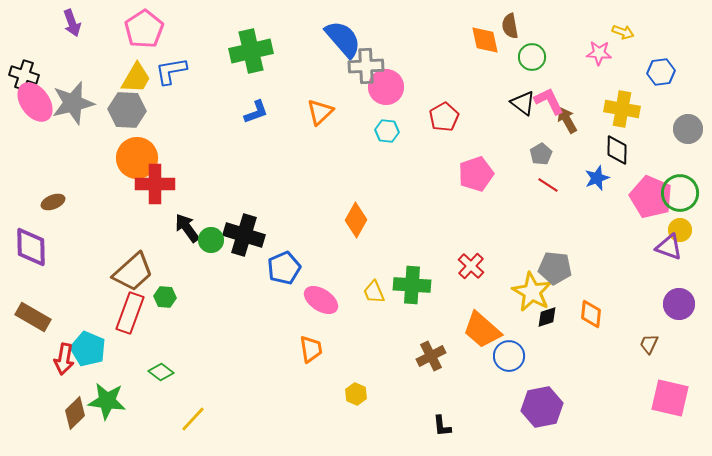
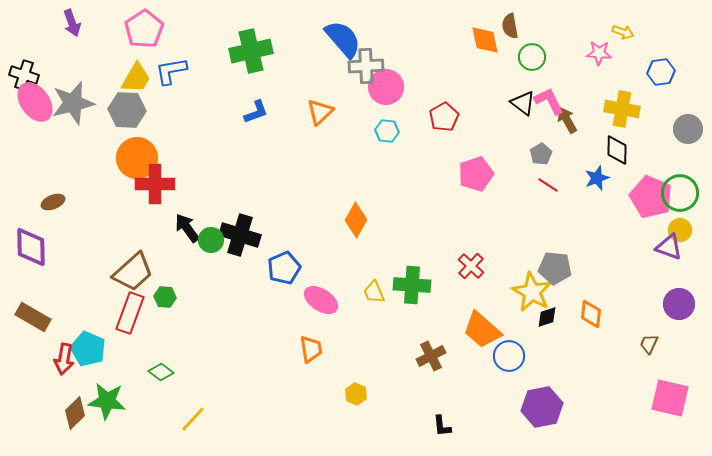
black cross at (244, 235): moved 4 px left
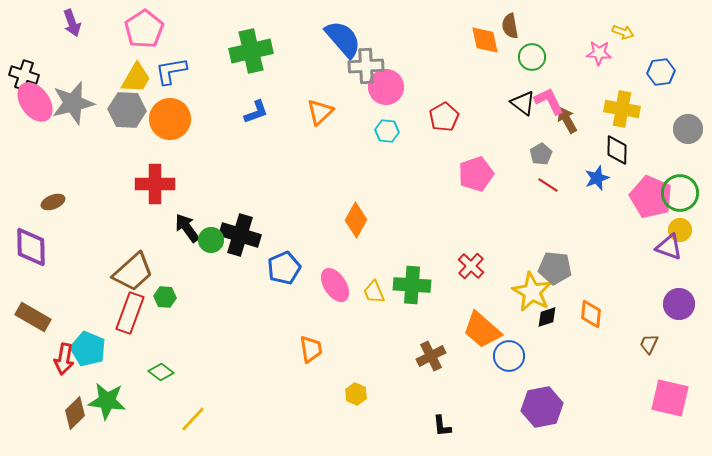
orange circle at (137, 158): moved 33 px right, 39 px up
pink ellipse at (321, 300): moved 14 px right, 15 px up; rotated 24 degrees clockwise
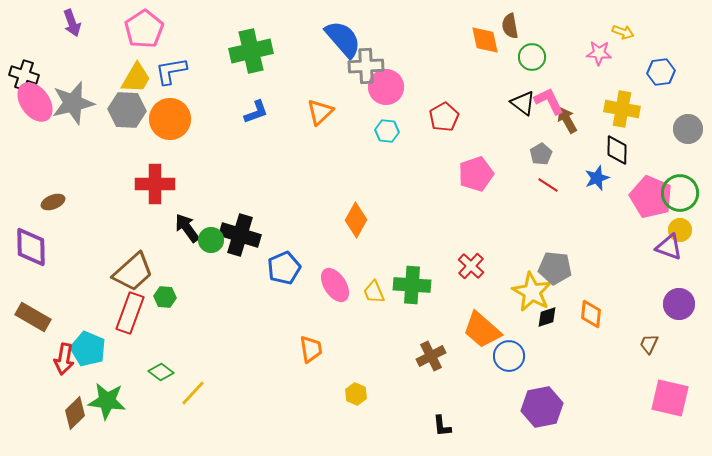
yellow line at (193, 419): moved 26 px up
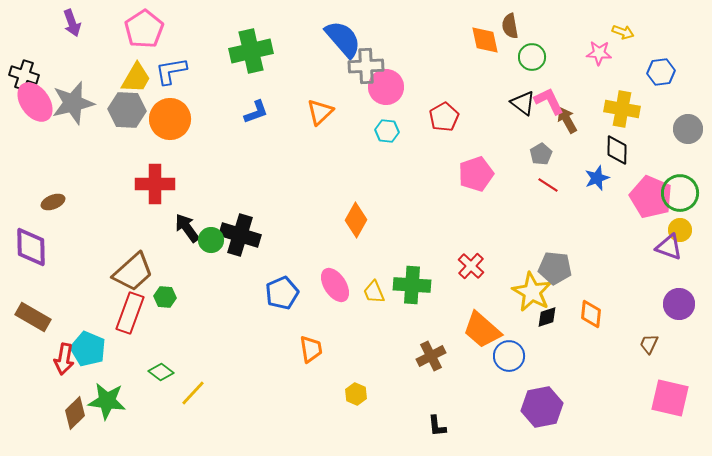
blue pentagon at (284, 268): moved 2 px left, 25 px down
black L-shape at (442, 426): moved 5 px left
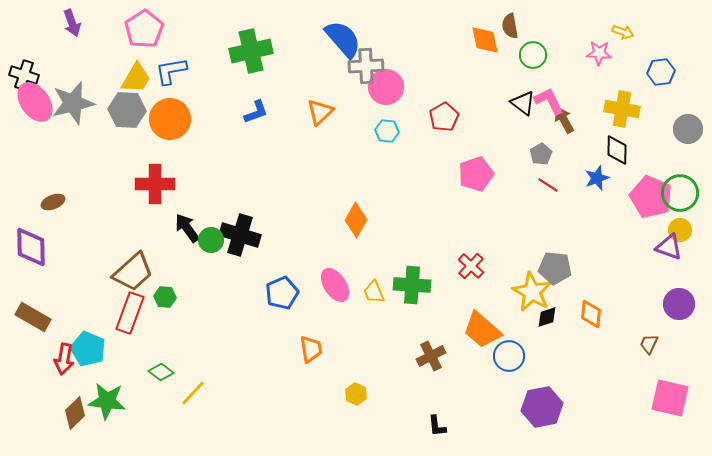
green circle at (532, 57): moved 1 px right, 2 px up
brown arrow at (567, 120): moved 3 px left
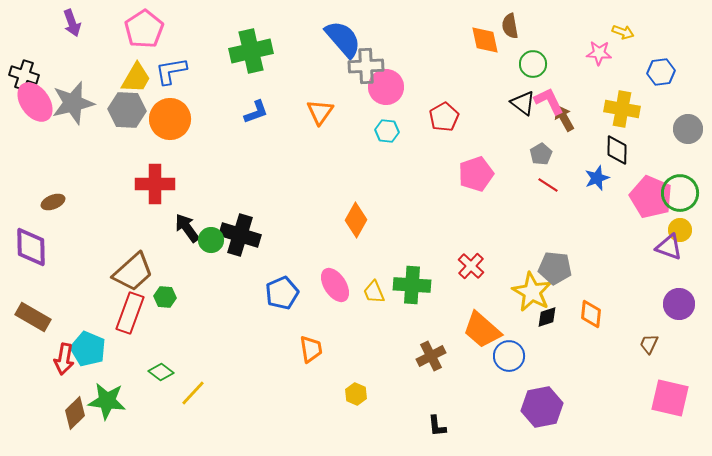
green circle at (533, 55): moved 9 px down
orange triangle at (320, 112): rotated 12 degrees counterclockwise
brown arrow at (564, 120): moved 2 px up
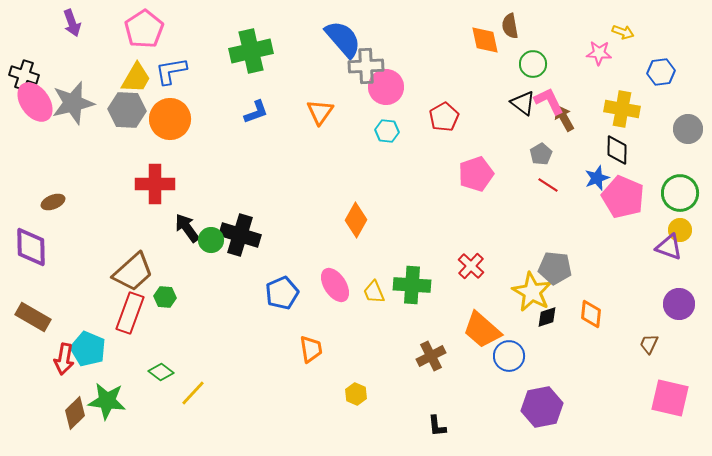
pink pentagon at (651, 197): moved 28 px left
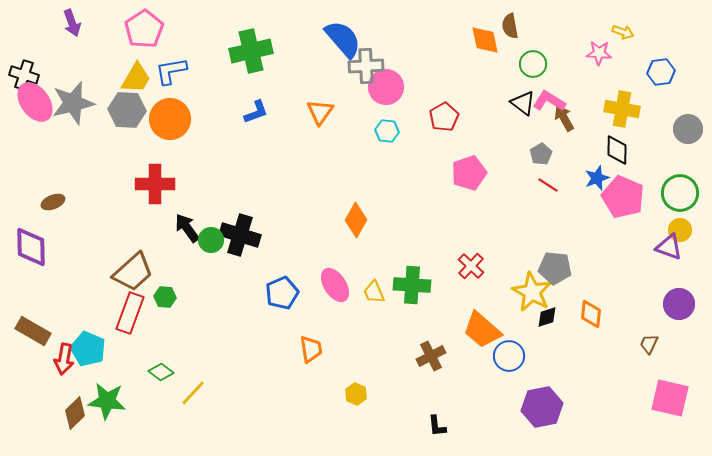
pink L-shape at (549, 101): rotated 32 degrees counterclockwise
pink pentagon at (476, 174): moved 7 px left, 1 px up
brown rectangle at (33, 317): moved 14 px down
